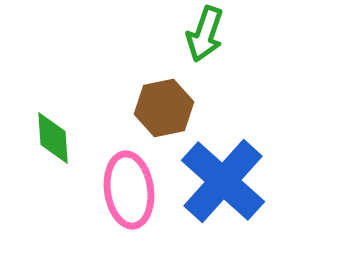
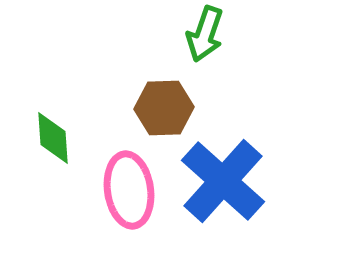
brown hexagon: rotated 10 degrees clockwise
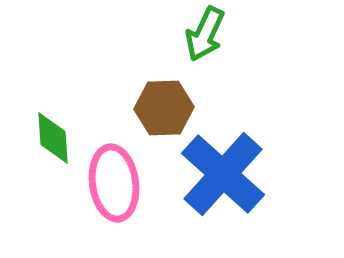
green arrow: rotated 6 degrees clockwise
blue cross: moved 7 px up
pink ellipse: moved 15 px left, 7 px up
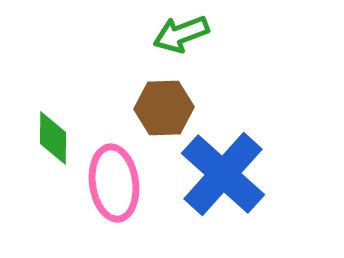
green arrow: moved 24 px left; rotated 44 degrees clockwise
green diamond: rotated 4 degrees clockwise
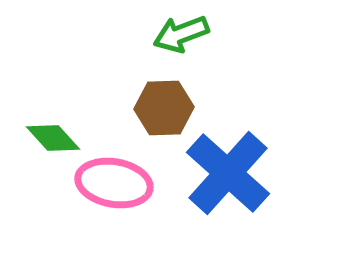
green diamond: rotated 42 degrees counterclockwise
blue cross: moved 5 px right, 1 px up
pink ellipse: rotated 72 degrees counterclockwise
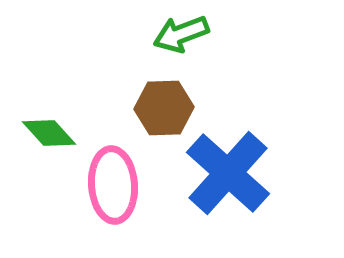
green diamond: moved 4 px left, 5 px up
pink ellipse: moved 1 px left, 2 px down; rotated 76 degrees clockwise
